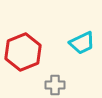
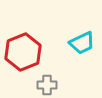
gray cross: moved 8 px left
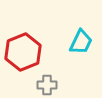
cyan trapezoid: moved 1 px left, 1 px up; rotated 40 degrees counterclockwise
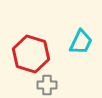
red hexagon: moved 8 px right, 2 px down; rotated 21 degrees counterclockwise
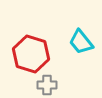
cyan trapezoid: rotated 116 degrees clockwise
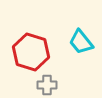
red hexagon: moved 2 px up
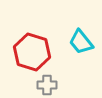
red hexagon: moved 1 px right
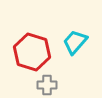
cyan trapezoid: moved 6 px left; rotated 80 degrees clockwise
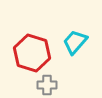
red hexagon: moved 1 px down
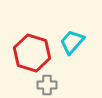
cyan trapezoid: moved 3 px left
